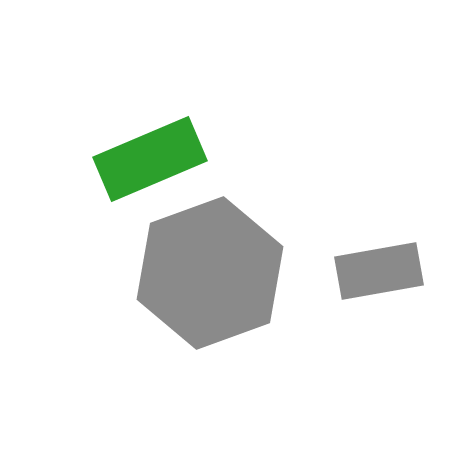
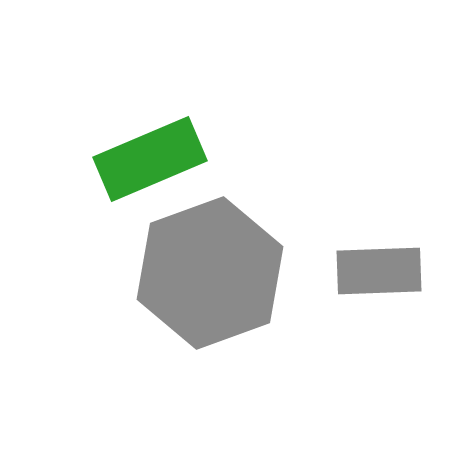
gray rectangle: rotated 8 degrees clockwise
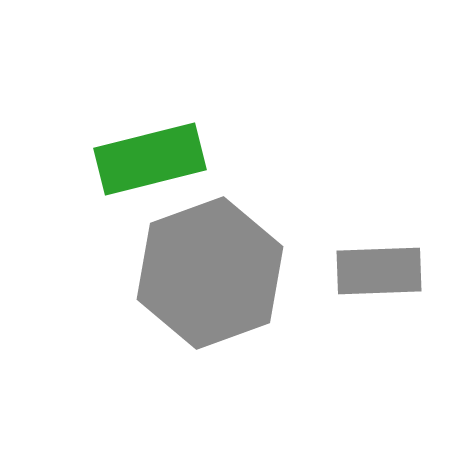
green rectangle: rotated 9 degrees clockwise
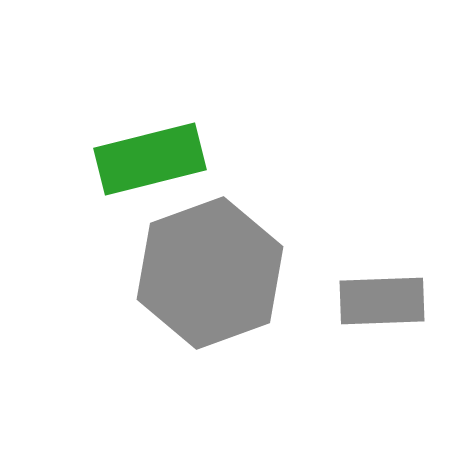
gray rectangle: moved 3 px right, 30 px down
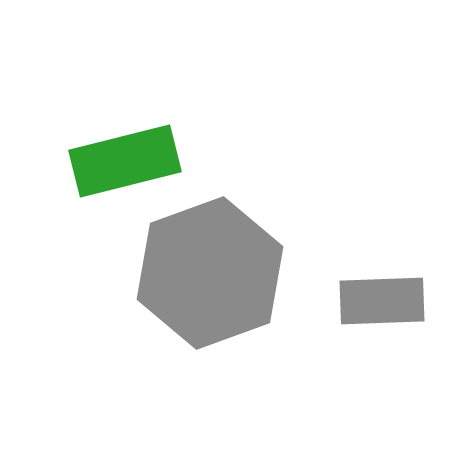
green rectangle: moved 25 px left, 2 px down
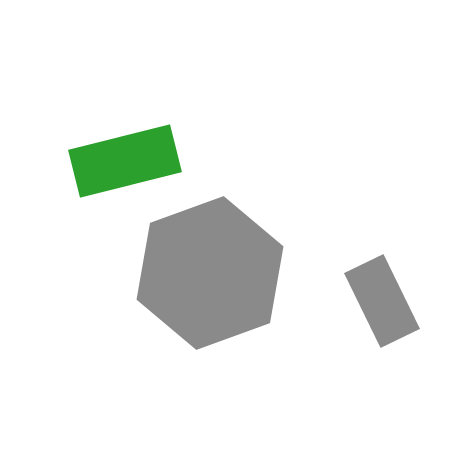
gray rectangle: rotated 66 degrees clockwise
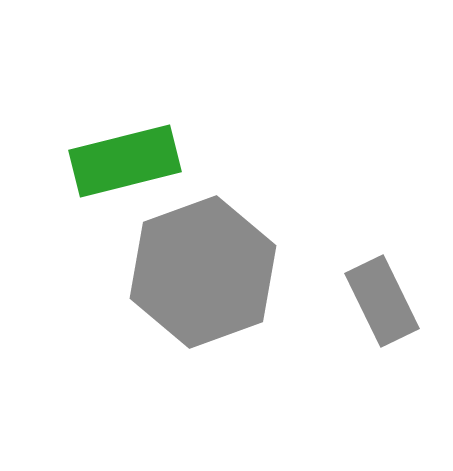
gray hexagon: moved 7 px left, 1 px up
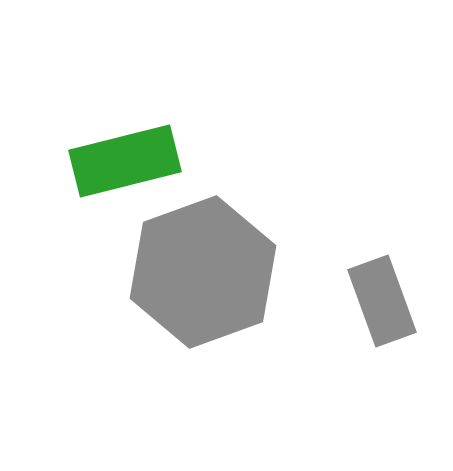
gray rectangle: rotated 6 degrees clockwise
